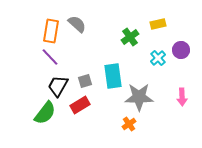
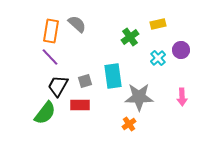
red rectangle: rotated 30 degrees clockwise
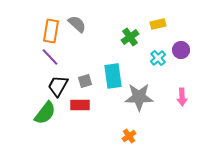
orange cross: moved 12 px down
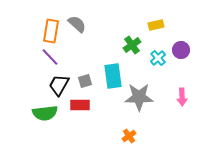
yellow rectangle: moved 2 px left, 1 px down
green cross: moved 2 px right, 8 px down
black trapezoid: moved 1 px right, 1 px up
green semicircle: rotated 45 degrees clockwise
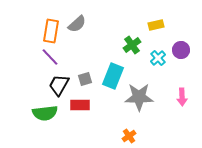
gray semicircle: rotated 96 degrees clockwise
cyan rectangle: rotated 30 degrees clockwise
gray square: moved 2 px up
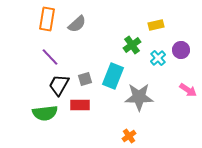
orange rectangle: moved 4 px left, 12 px up
pink arrow: moved 6 px right, 7 px up; rotated 54 degrees counterclockwise
